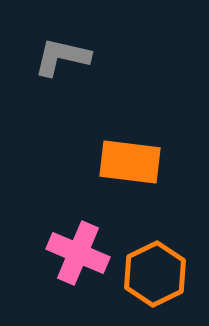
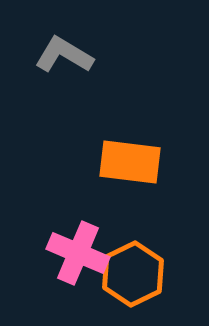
gray L-shape: moved 2 px right, 2 px up; rotated 18 degrees clockwise
orange hexagon: moved 22 px left
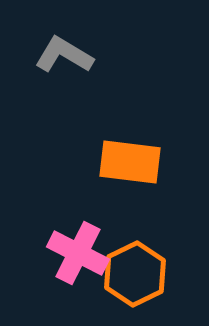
pink cross: rotated 4 degrees clockwise
orange hexagon: moved 2 px right
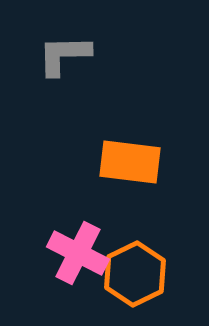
gray L-shape: rotated 32 degrees counterclockwise
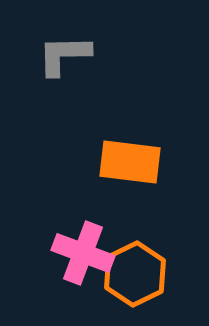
pink cross: moved 5 px right; rotated 6 degrees counterclockwise
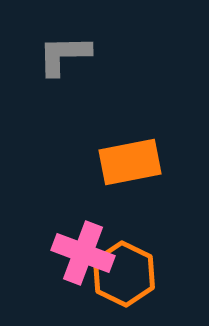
orange rectangle: rotated 18 degrees counterclockwise
orange hexagon: moved 11 px left; rotated 8 degrees counterclockwise
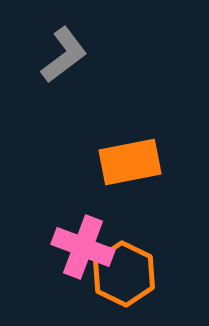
gray L-shape: rotated 144 degrees clockwise
pink cross: moved 6 px up
